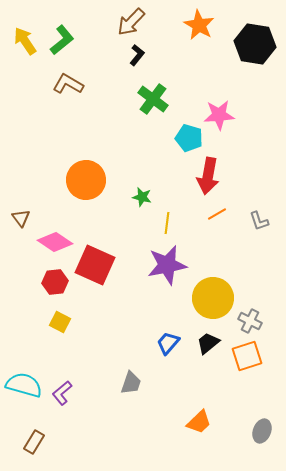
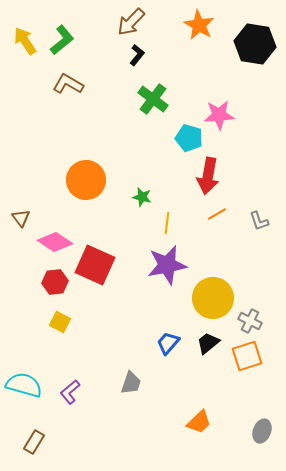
purple L-shape: moved 8 px right, 1 px up
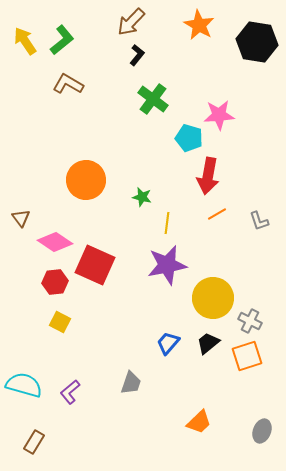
black hexagon: moved 2 px right, 2 px up
